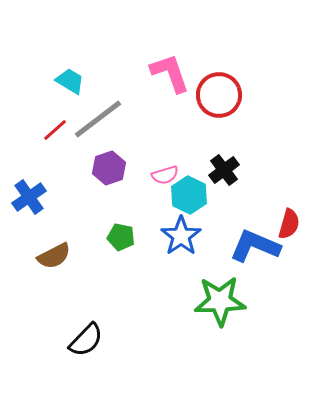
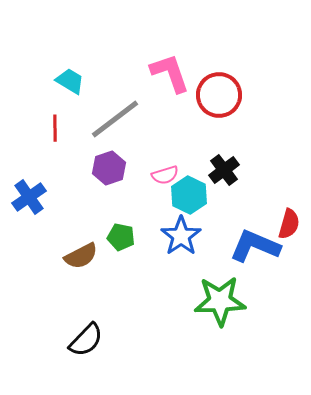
gray line: moved 17 px right
red line: moved 2 px up; rotated 48 degrees counterclockwise
brown semicircle: moved 27 px right
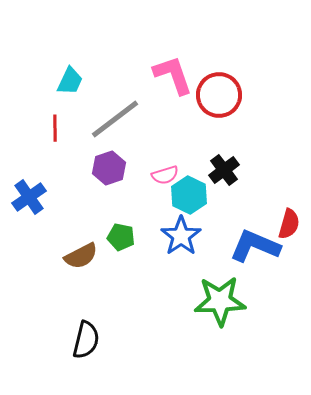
pink L-shape: moved 3 px right, 2 px down
cyan trapezoid: rotated 84 degrees clockwise
black semicircle: rotated 30 degrees counterclockwise
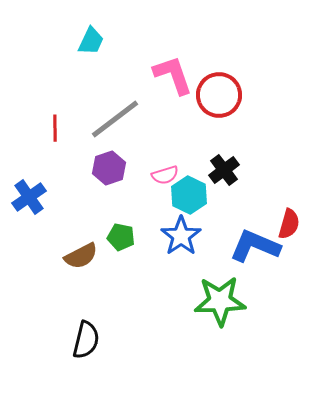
cyan trapezoid: moved 21 px right, 40 px up
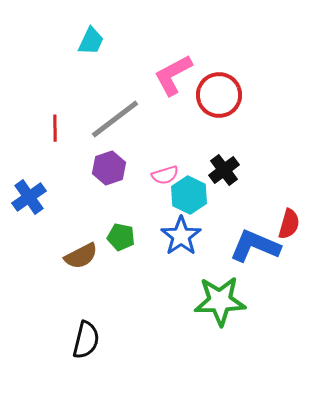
pink L-shape: rotated 99 degrees counterclockwise
